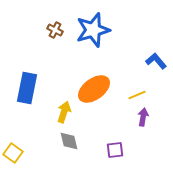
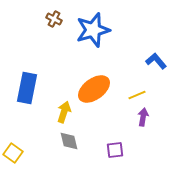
brown cross: moved 1 px left, 11 px up
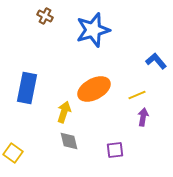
brown cross: moved 9 px left, 3 px up
orange ellipse: rotated 8 degrees clockwise
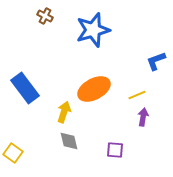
blue L-shape: rotated 70 degrees counterclockwise
blue rectangle: moved 2 px left; rotated 48 degrees counterclockwise
purple square: rotated 12 degrees clockwise
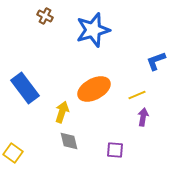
yellow arrow: moved 2 px left
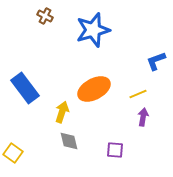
yellow line: moved 1 px right, 1 px up
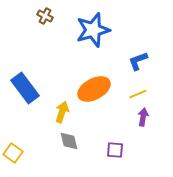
blue L-shape: moved 18 px left
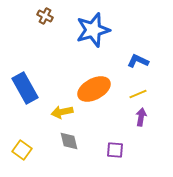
blue L-shape: rotated 45 degrees clockwise
blue rectangle: rotated 8 degrees clockwise
yellow arrow: rotated 120 degrees counterclockwise
purple arrow: moved 2 px left
yellow square: moved 9 px right, 3 px up
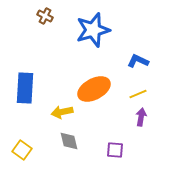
blue rectangle: rotated 32 degrees clockwise
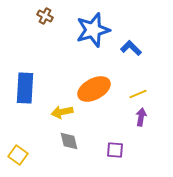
blue L-shape: moved 7 px left, 13 px up; rotated 20 degrees clockwise
yellow square: moved 4 px left, 5 px down
